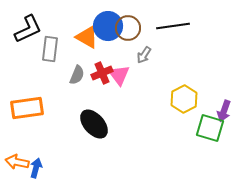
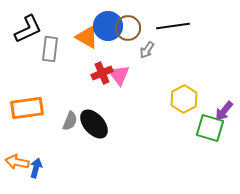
gray arrow: moved 3 px right, 5 px up
gray semicircle: moved 7 px left, 46 px down
purple arrow: rotated 20 degrees clockwise
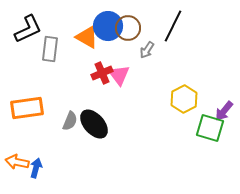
black line: rotated 56 degrees counterclockwise
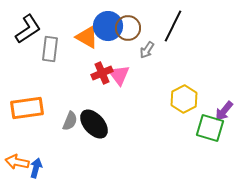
black L-shape: rotated 8 degrees counterclockwise
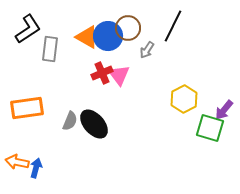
blue circle: moved 10 px down
purple arrow: moved 1 px up
